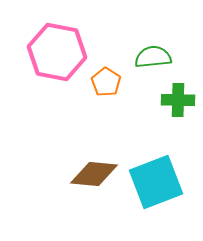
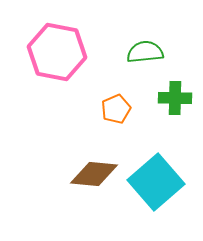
green semicircle: moved 8 px left, 5 px up
orange pentagon: moved 10 px right, 27 px down; rotated 16 degrees clockwise
green cross: moved 3 px left, 2 px up
cyan square: rotated 20 degrees counterclockwise
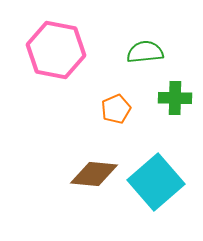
pink hexagon: moved 1 px left, 2 px up
